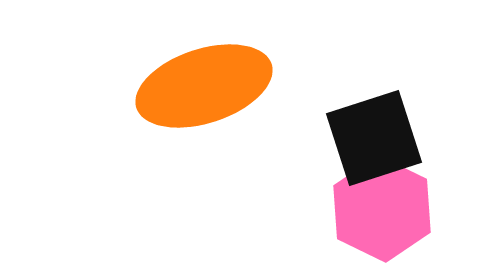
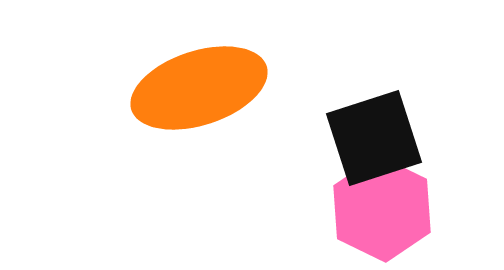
orange ellipse: moved 5 px left, 2 px down
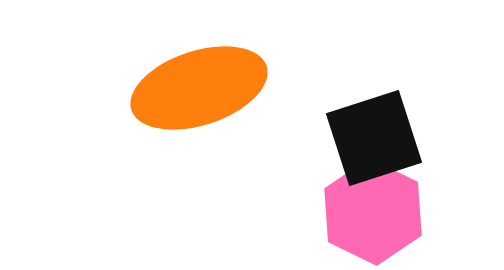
pink hexagon: moved 9 px left, 3 px down
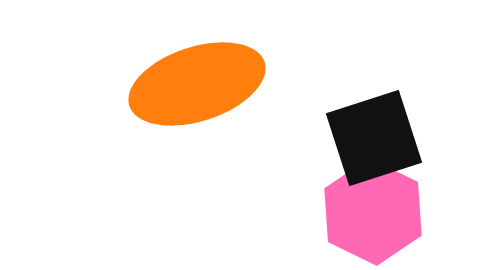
orange ellipse: moved 2 px left, 4 px up
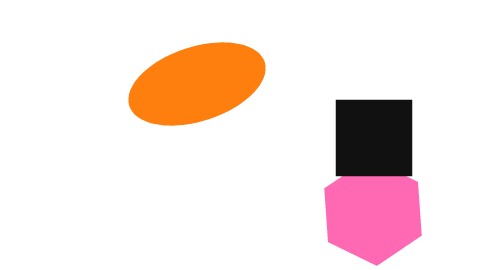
black square: rotated 18 degrees clockwise
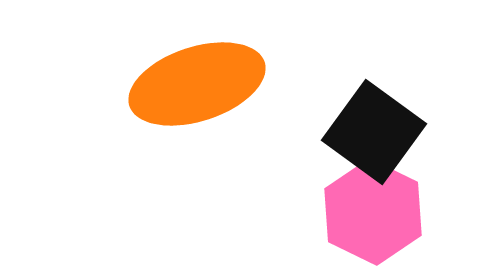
black square: moved 6 px up; rotated 36 degrees clockwise
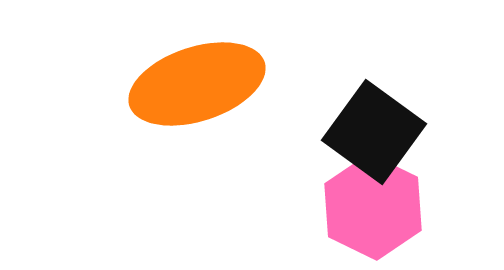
pink hexagon: moved 5 px up
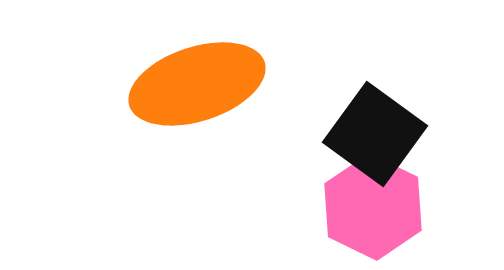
black square: moved 1 px right, 2 px down
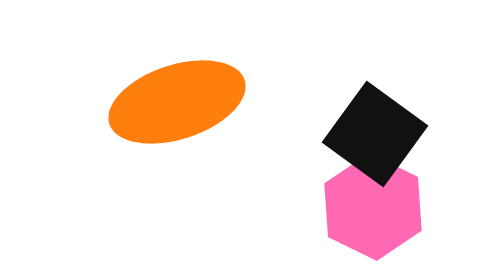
orange ellipse: moved 20 px left, 18 px down
